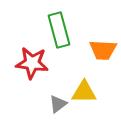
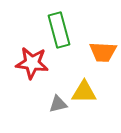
orange trapezoid: moved 2 px down
gray triangle: rotated 24 degrees clockwise
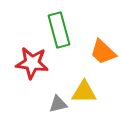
orange trapezoid: rotated 40 degrees clockwise
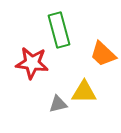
orange trapezoid: moved 2 px down
